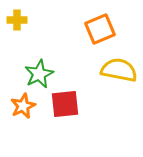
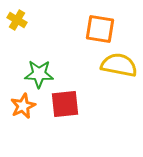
yellow cross: rotated 30 degrees clockwise
orange square: rotated 32 degrees clockwise
yellow semicircle: moved 5 px up
green star: rotated 28 degrees clockwise
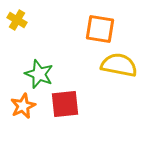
green star: rotated 20 degrees clockwise
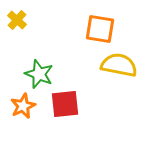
yellow cross: rotated 12 degrees clockwise
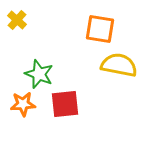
orange star: moved 2 px up; rotated 20 degrees clockwise
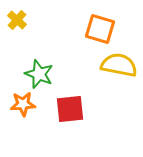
orange square: rotated 8 degrees clockwise
red square: moved 5 px right, 5 px down
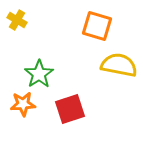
yellow cross: rotated 12 degrees counterclockwise
orange square: moved 3 px left, 3 px up
green star: rotated 16 degrees clockwise
red square: rotated 12 degrees counterclockwise
